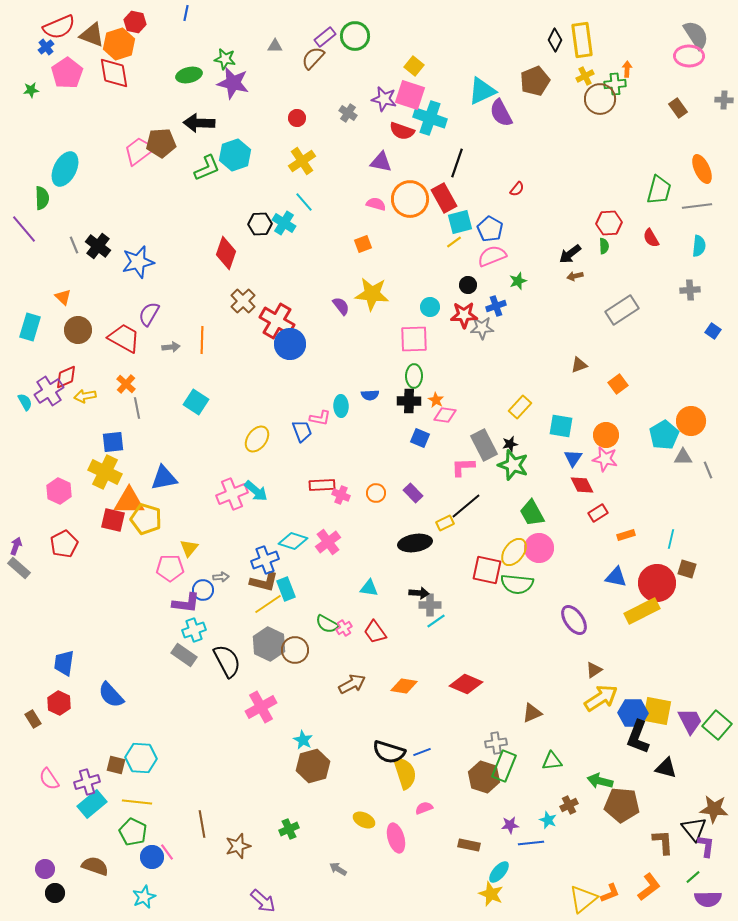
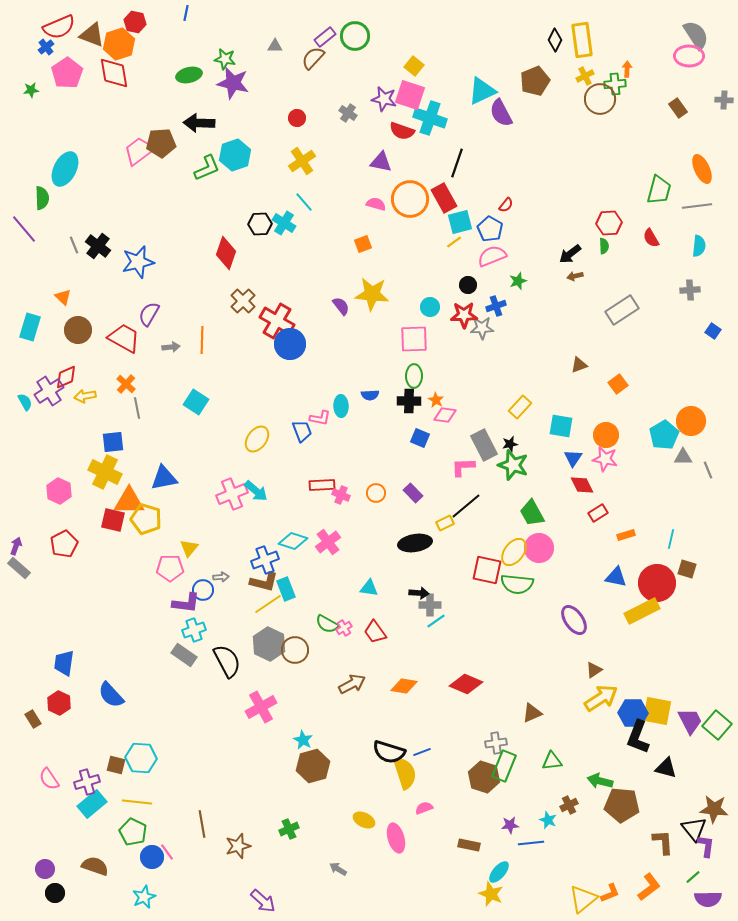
red semicircle at (517, 189): moved 11 px left, 16 px down
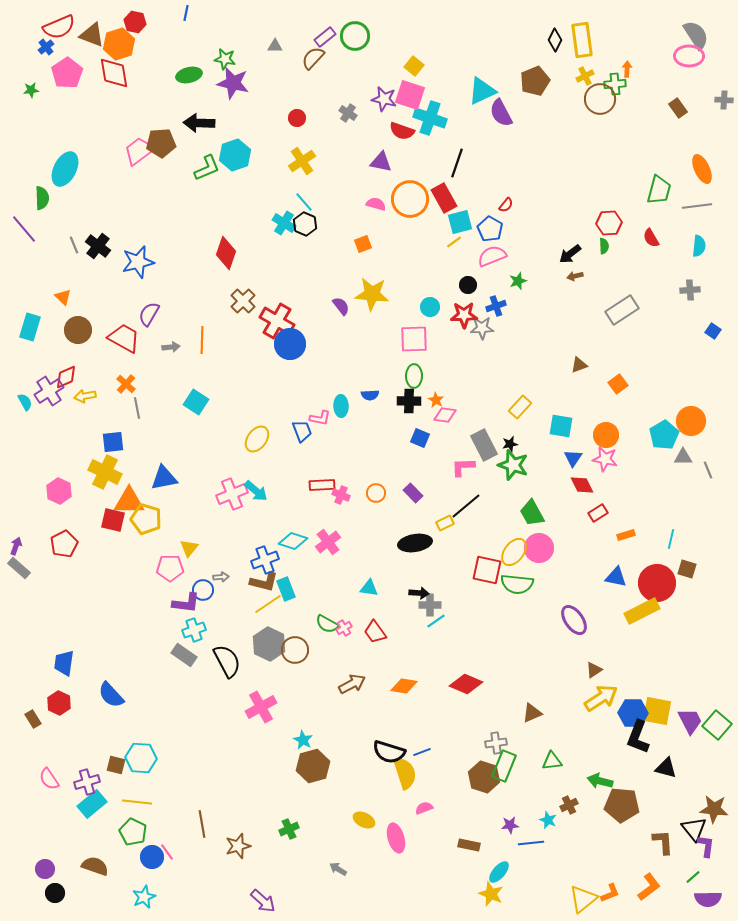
black hexagon at (260, 224): moved 45 px right; rotated 25 degrees clockwise
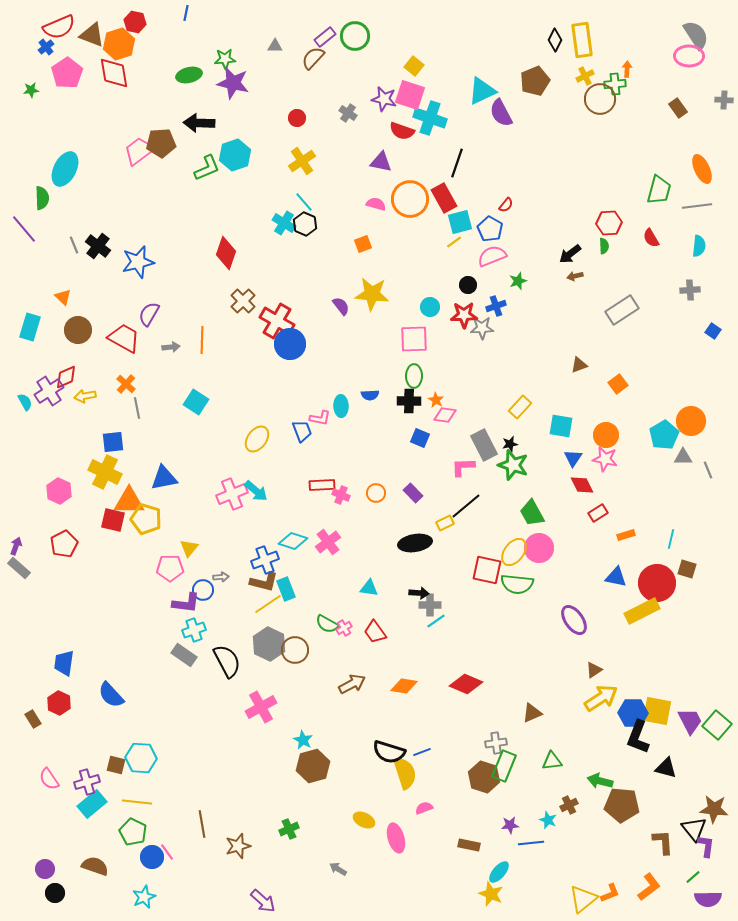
green star at (225, 59): rotated 15 degrees counterclockwise
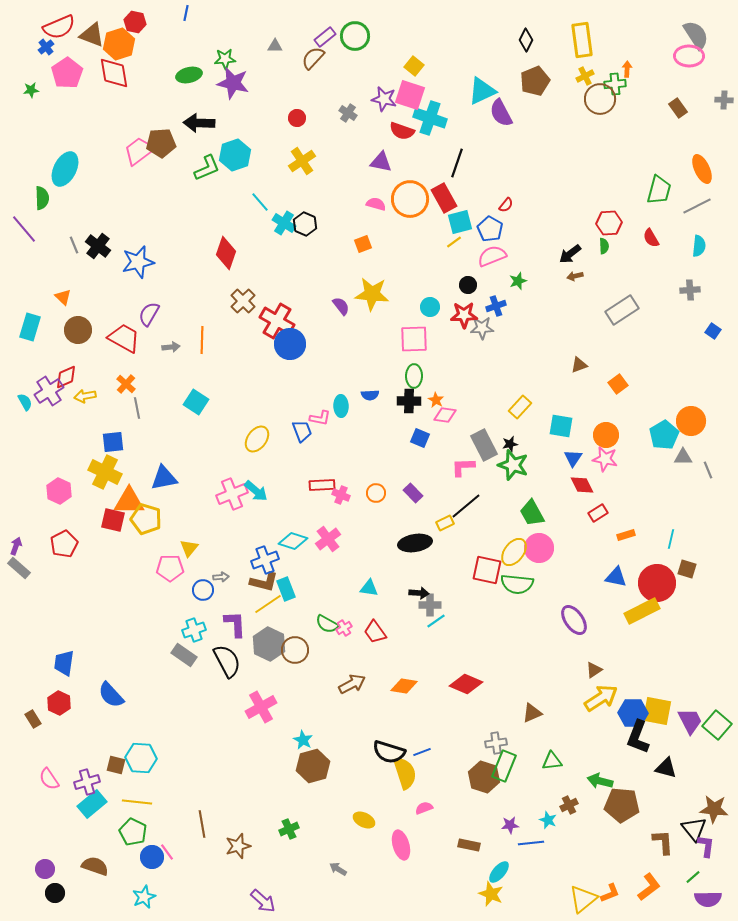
black diamond at (555, 40): moved 29 px left
cyan line at (304, 202): moved 44 px left
gray line at (697, 206): rotated 20 degrees counterclockwise
pink cross at (328, 542): moved 3 px up
purple L-shape at (186, 603): moved 49 px right, 21 px down; rotated 100 degrees counterclockwise
pink ellipse at (396, 838): moved 5 px right, 7 px down
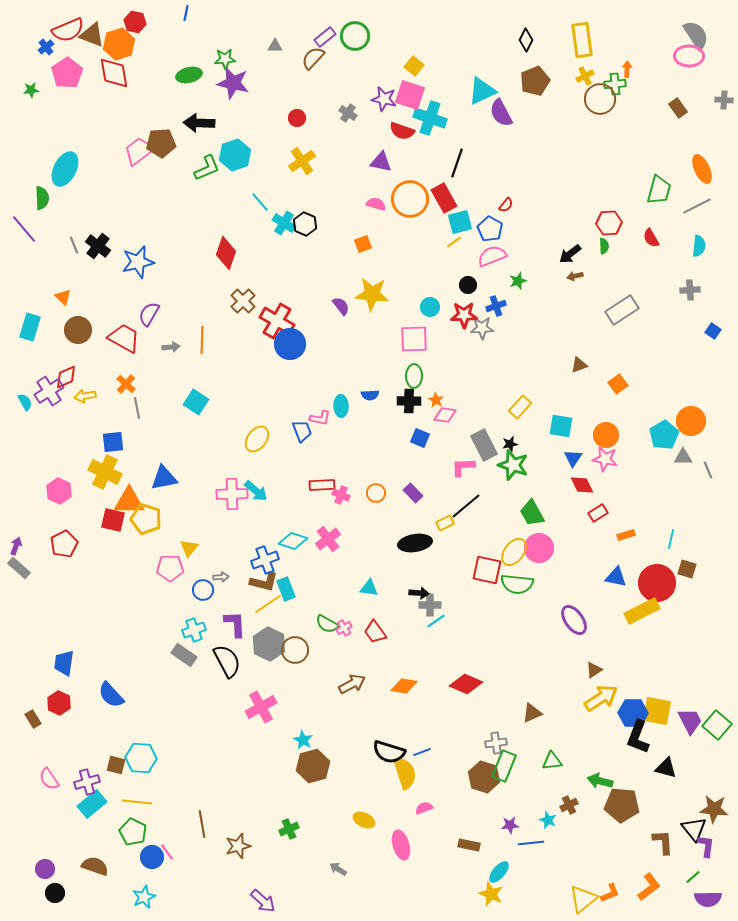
red semicircle at (59, 27): moved 9 px right, 3 px down
pink cross at (232, 494): rotated 20 degrees clockwise
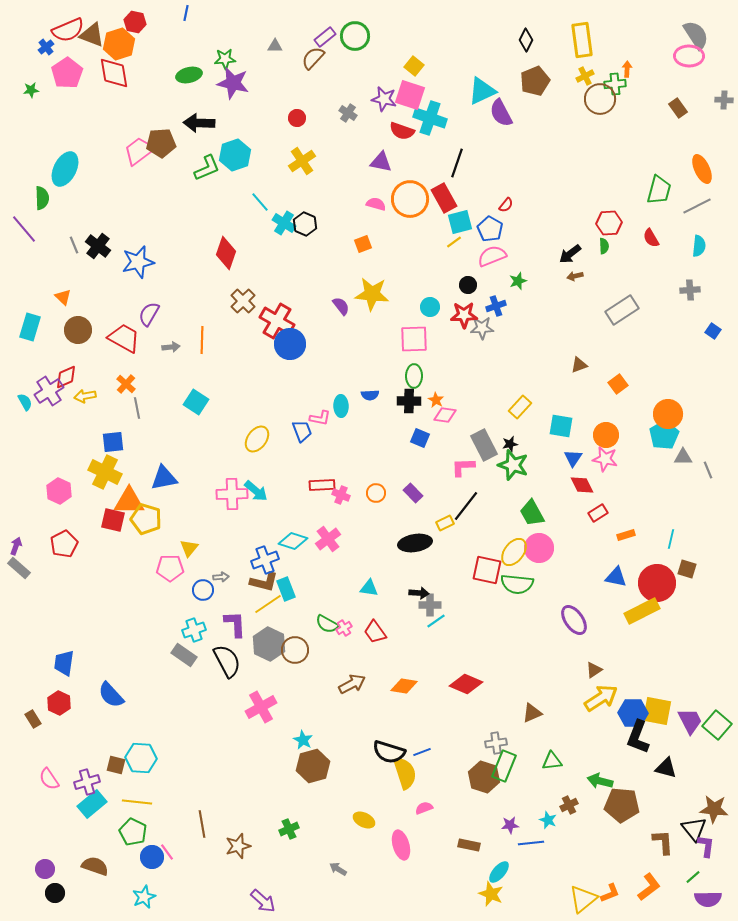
orange circle at (691, 421): moved 23 px left, 7 px up
black line at (466, 506): rotated 12 degrees counterclockwise
